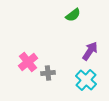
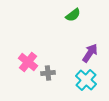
purple arrow: moved 2 px down
pink cross: rotated 12 degrees counterclockwise
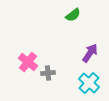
cyan cross: moved 3 px right, 3 px down
